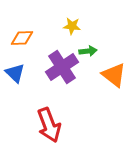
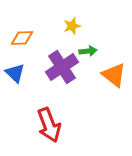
yellow star: rotated 24 degrees counterclockwise
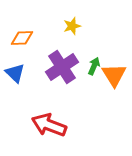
green arrow: moved 6 px right, 15 px down; rotated 60 degrees counterclockwise
orange triangle: rotated 20 degrees clockwise
red arrow: rotated 132 degrees clockwise
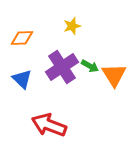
green arrow: moved 4 px left; rotated 96 degrees clockwise
blue triangle: moved 7 px right, 6 px down
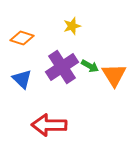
orange diamond: rotated 20 degrees clockwise
red arrow: rotated 20 degrees counterclockwise
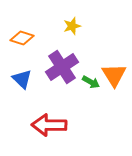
green arrow: moved 1 px right, 16 px down
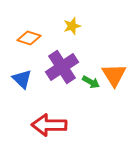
orange diamond: moved 7 px right
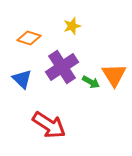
red arrow: rotated 148 degrees counterclockwise
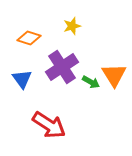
blue triangle: rotated 10 degrees clockwise
